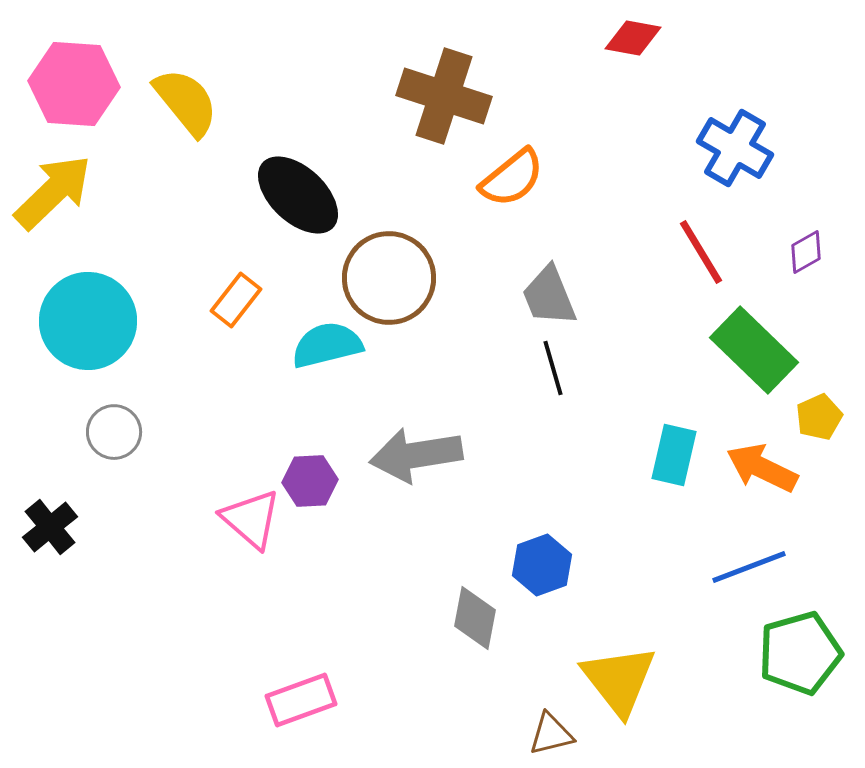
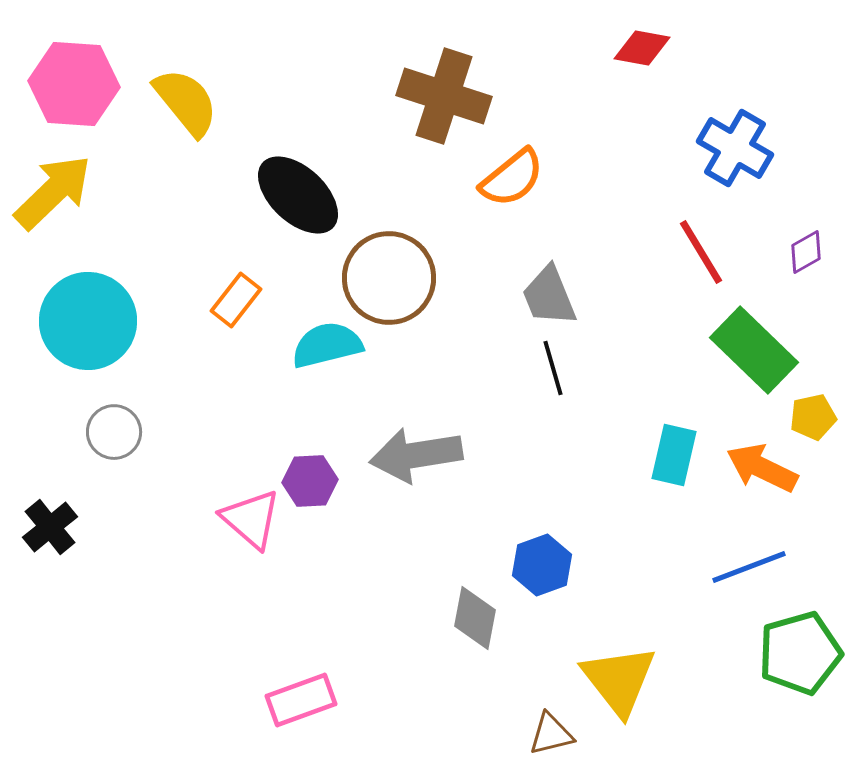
red diamond: moved 9 px right, 10 px down
yellow pentagon: moved 6 px left; rotated 12 degrees clockwise
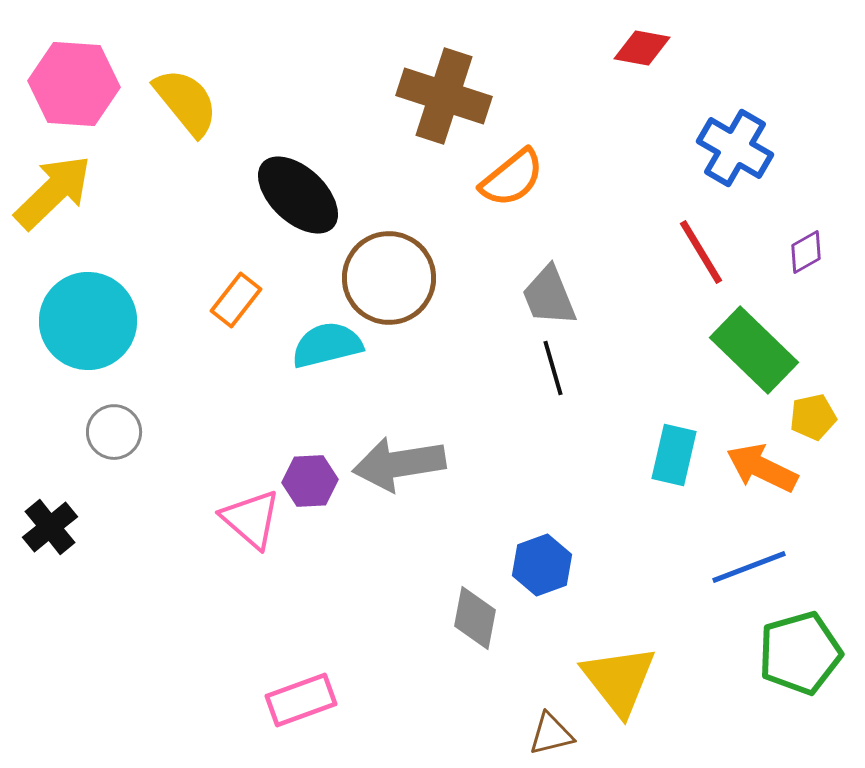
gray arrow: moved 17 px left, 9 px down
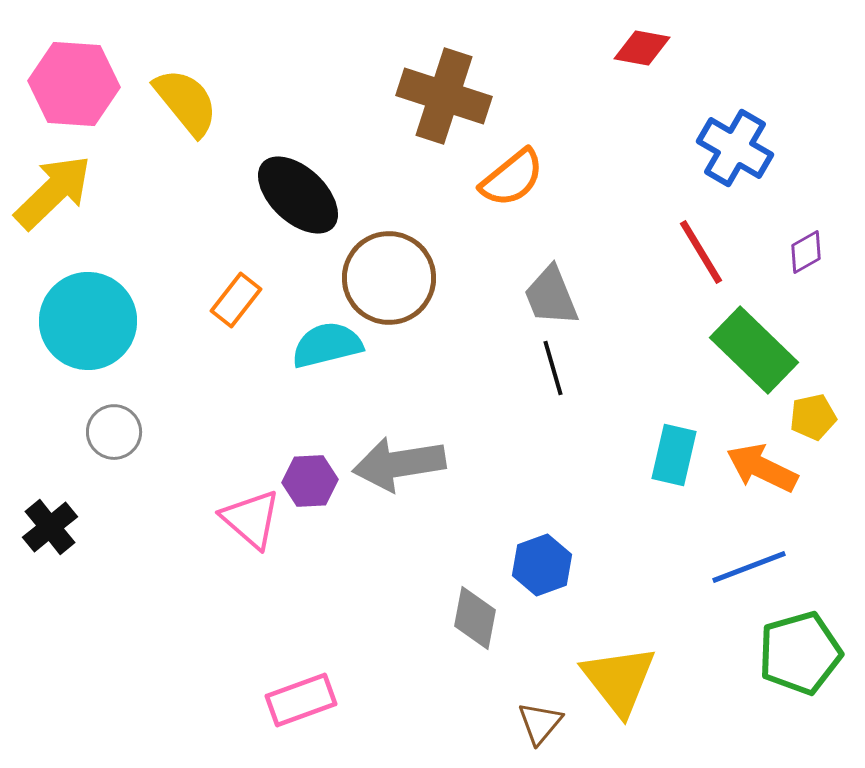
gray trapezoid: moved 2 px right
brown triangle: moved 11 px left, 11 px up; rotated 36 degrees counterclockwise
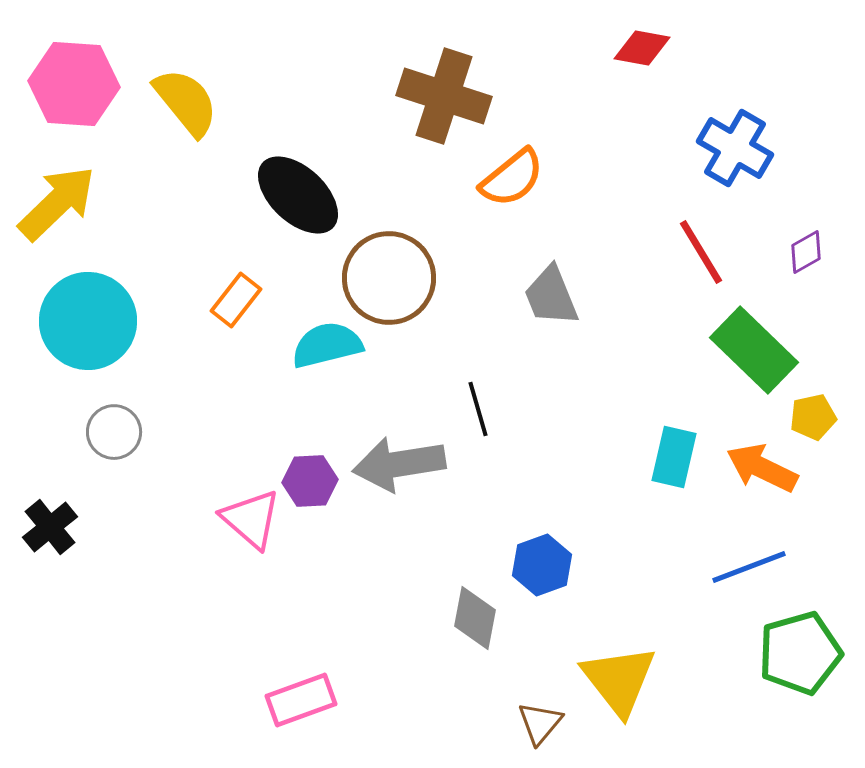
yellow arrow: moved 4 px right, 11 px down
black line: moved 75 px left, 41 px down
cyan rectangle: moved 2 px down
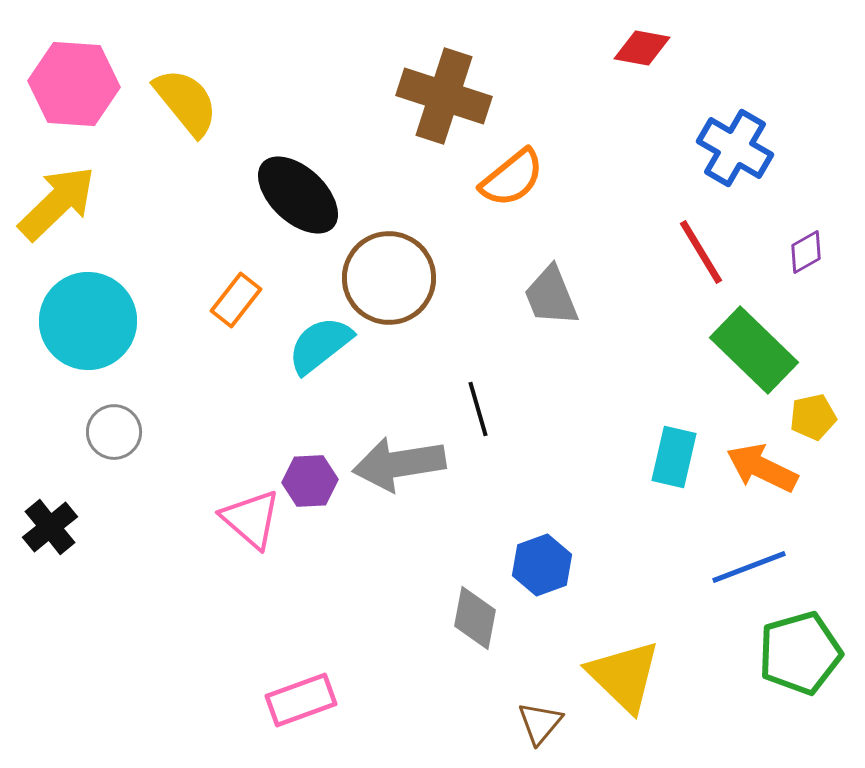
cyan semicircle: moved 7 px left; rotated 24 degrees counterclockwise
yellow triangle: moved 5 px right, 4 px up; rotated 8 degrees counterclockwise
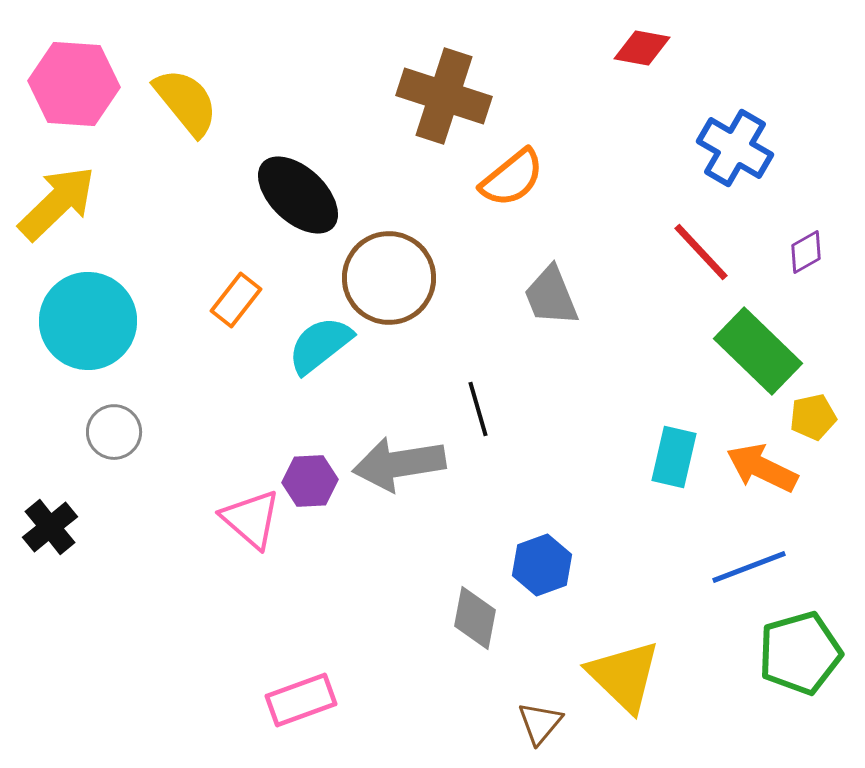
red line: rotated 12 degrees counterclockwise
green rectangle: moved 4 px right, 1 px down
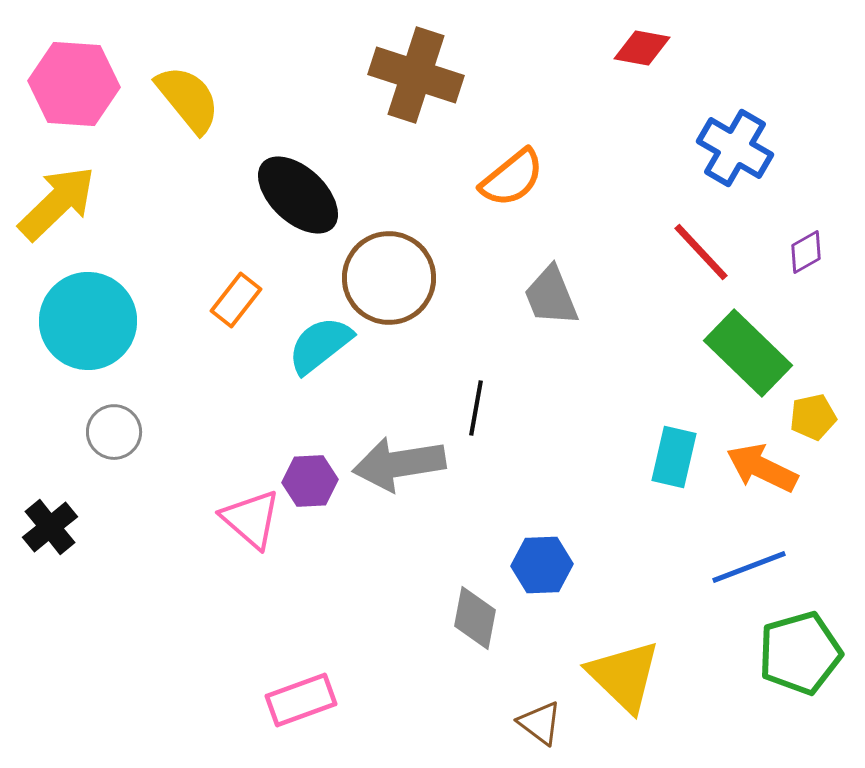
brown cross: moved 28 px left, 21 px up
yellow semicircle: moved 2 px right, 3 px up
green rectangle: moved 10 px left, 2 px down
black line: moved 2 px left, 1 px up; rotated 26 degrees clockwise
blue hexagon: rotated 18 degrees clockwise
brown triangle: rotated 33 degrees counterclockwise
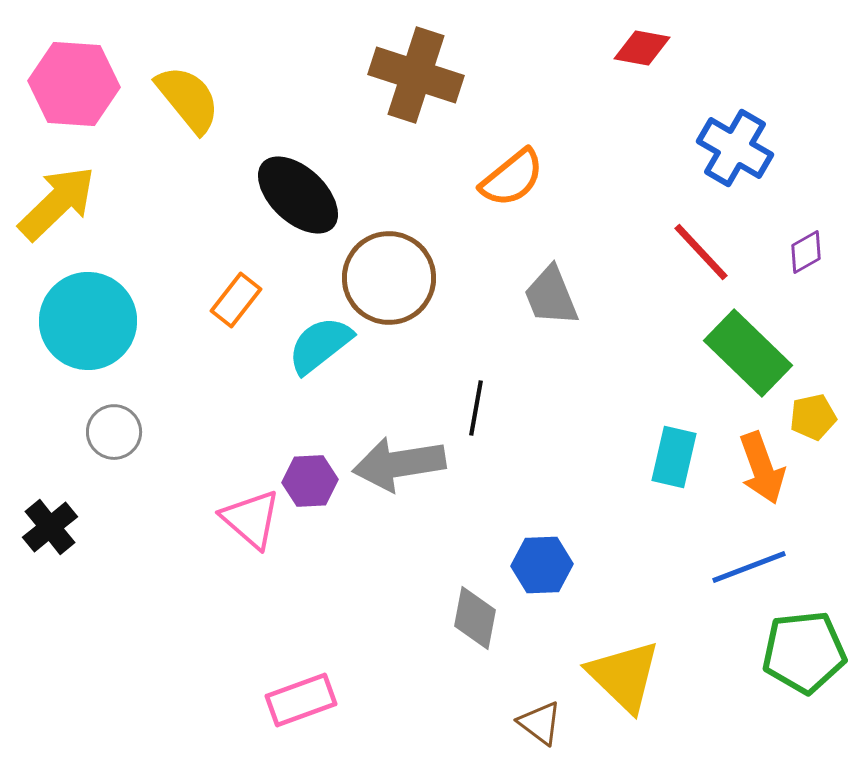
orange arrow: rotated 136 degrees counterclockwise
green pentagon: moved 4 px right, 1 px up; rotated 10 degrees clockwise
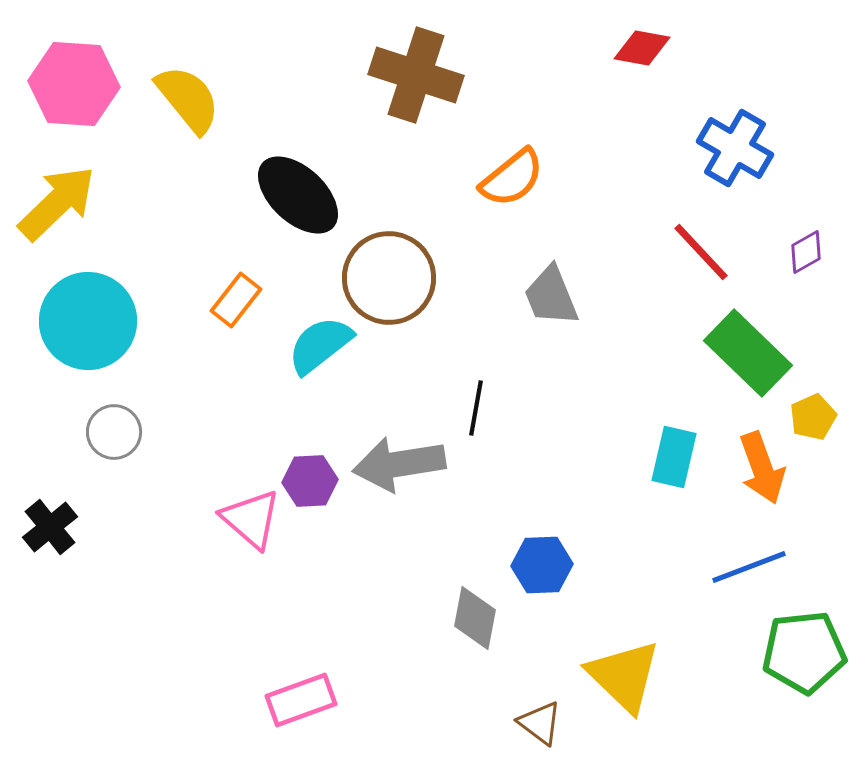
yellow pentagon: rotated 12 degrees counterclockwise
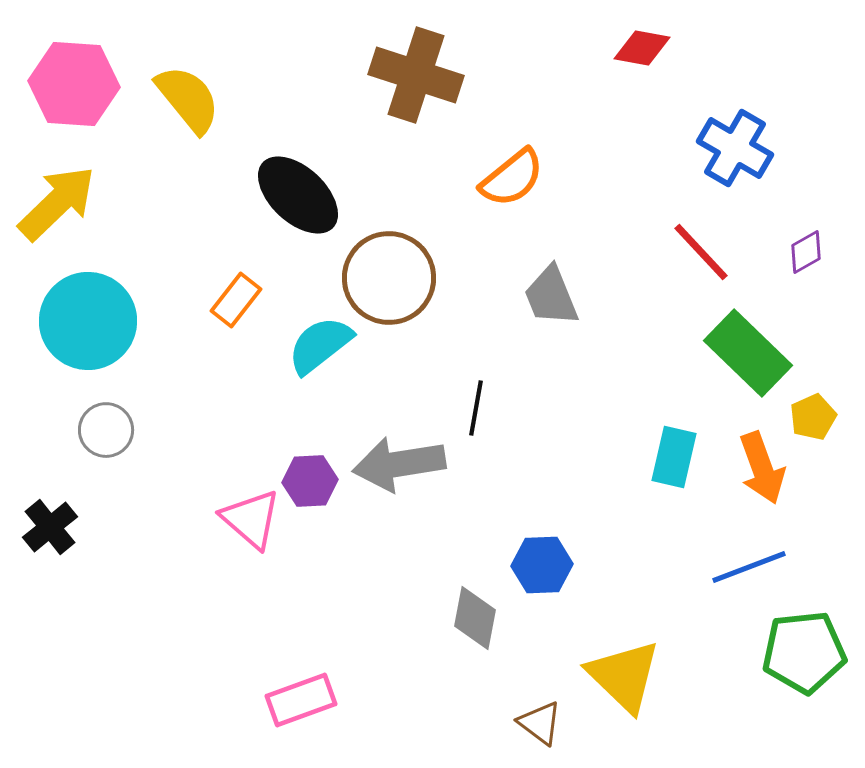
gray circle: moved 8 px left, 2 px up
